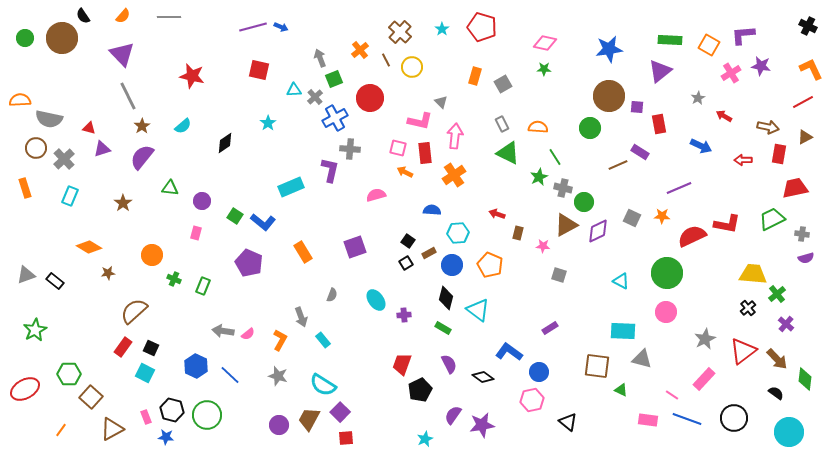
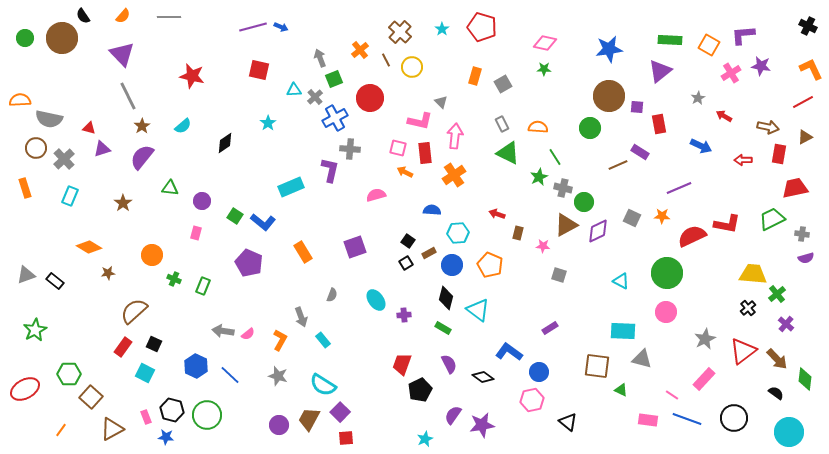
black square at (151, 348): moved 3 px right, 4 px up
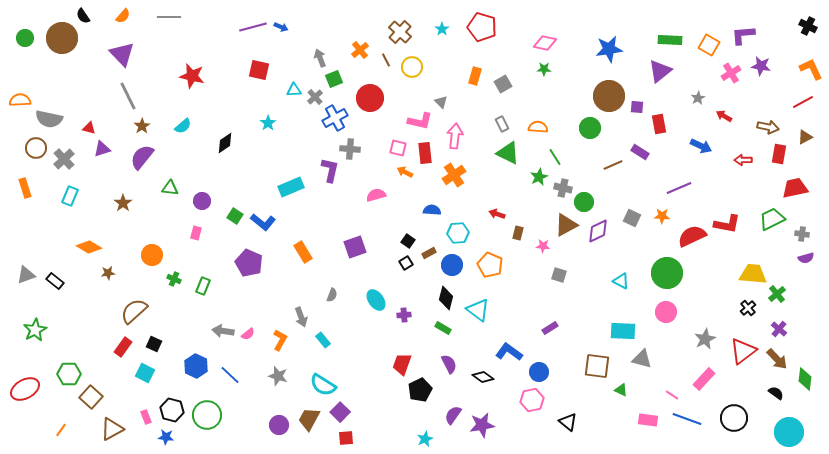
brown line at (618, 165): moved 5 px left
purple cross at (786, 324): moved 7 px left, 5 px down
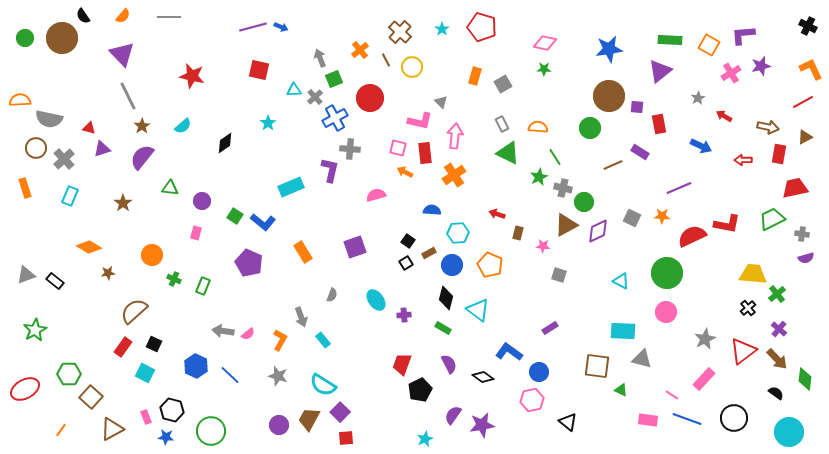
purple star at (761, 66): rotated 24 degrees counterclockwise
green circle at (207, 415): moved 4 px right, 16 px down
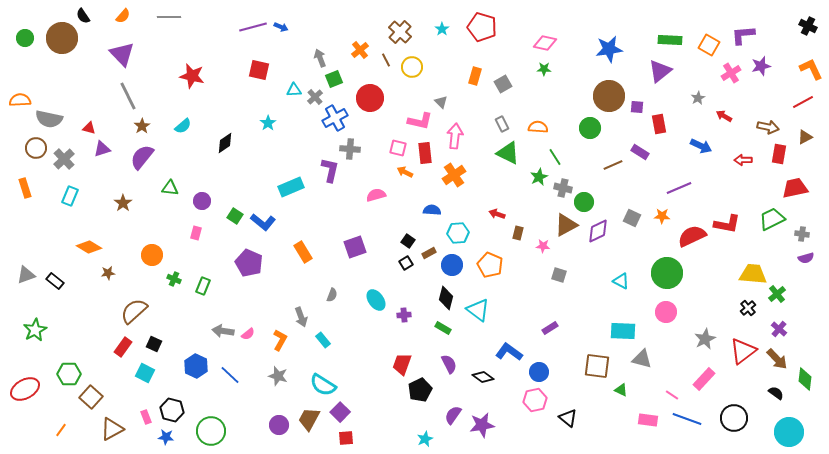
pink hexagon at (532, 400): moved 3 px right
black triangle at (568, 422): moved 4 px up
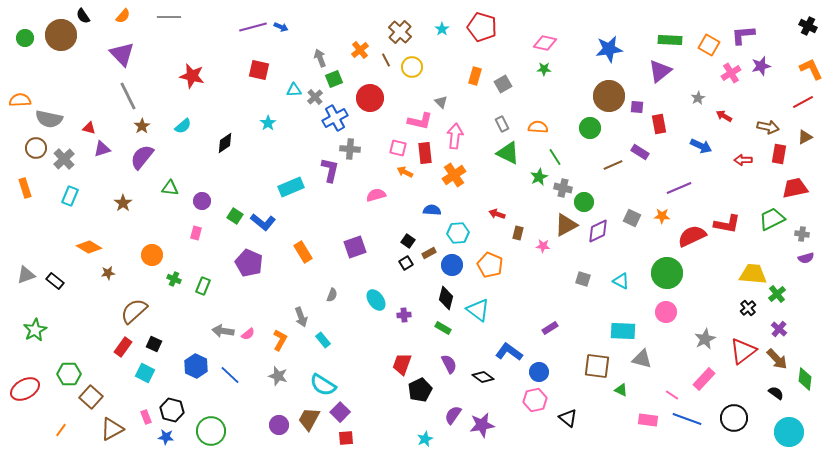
brown circle at (62, 38): moved 1 px left, 3 px up
gray square at (559, 275): moved 24 px right, 4 px down
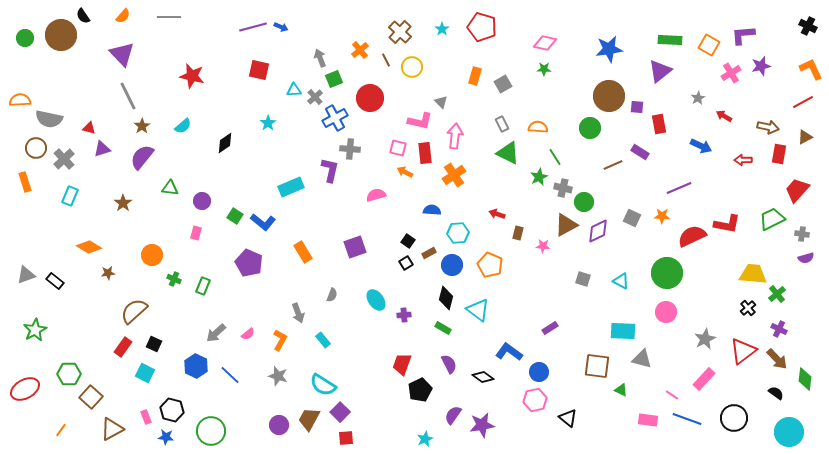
orange rectangle at (25, 188): moved 6 px up
red trapezoid at (795, 188): moved 2 px right, 2 px down; rotated 36 degrees counterclockwise
gray arrow at (301, 317): moved 3 px left, 4 px up
purple cross at (779, 329): rotated 14 degrees counterclockwise
gray arrow at (223, 331): moved 7 px left, 2 px down; rotated 50 degrees counterclockwise
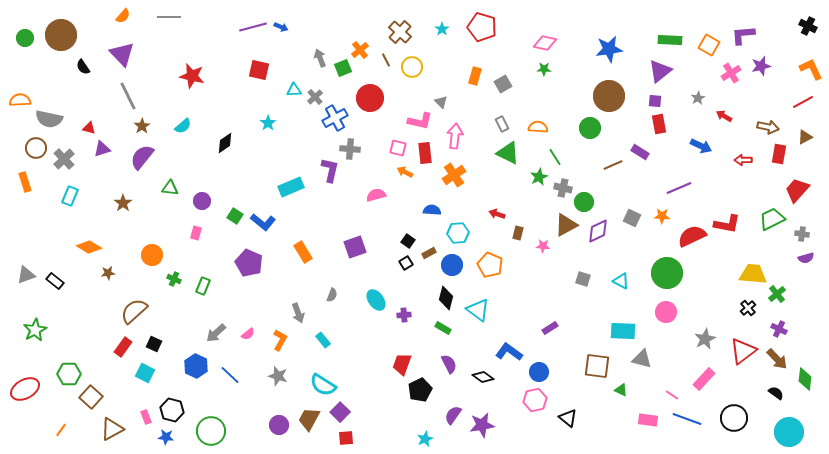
black semicircle at (83, 16): moved 51 px down
green square at (334, 79): moved 9 px right, 11 px up
purple square at (637, 107): moved 18 px right, 6 px up
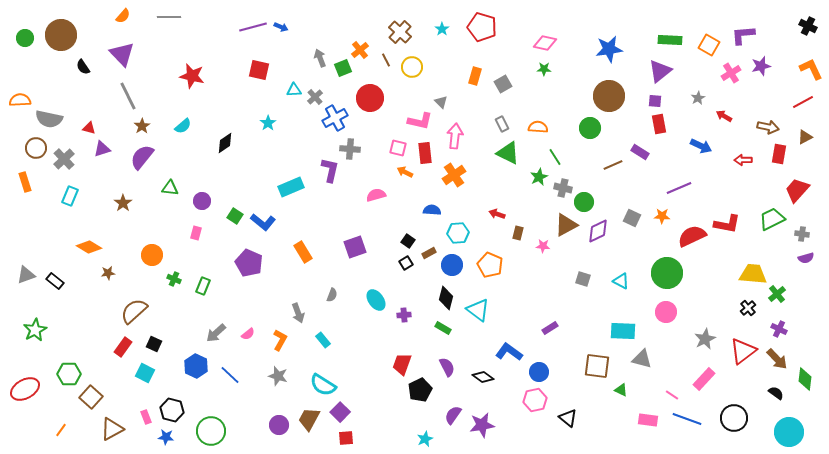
purple semicircle at (449, 364): moved 2 px left, 3 px down
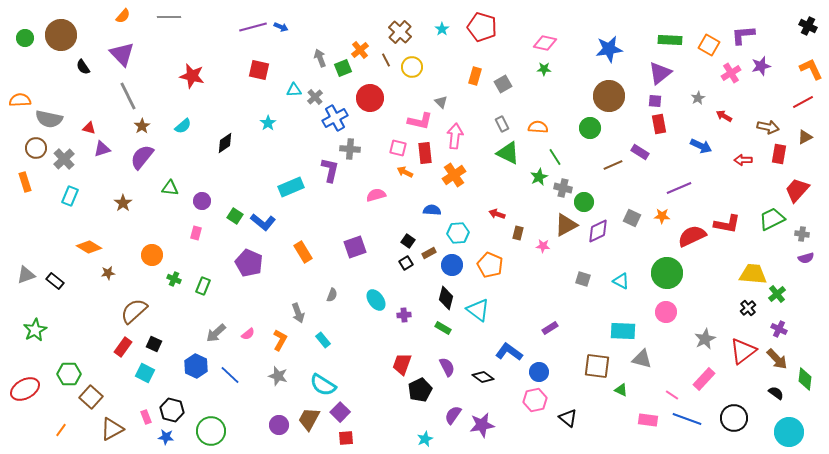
purple triangle at (660, 71): moved 2 px down
